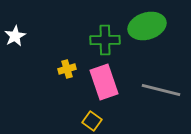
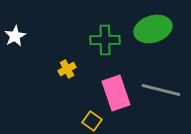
green ellipse: moved 6 px right, 3 px down
yellow cross: rotated 12 degrees counterclockwise
pink rectangle: moved 12 px right, 11 px down
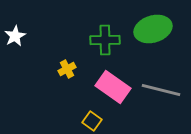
pink rectangle: moved 3 px left, 6 px up; rotated 36 degrees counterclockwise
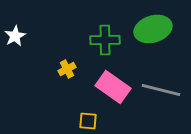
yellow square: moved 4 px left; rotated 30 degrees counterclockwise
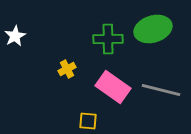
green cross: moved 3 px right, 1 px up
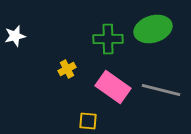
white star: rotated 15 degrees clockwise
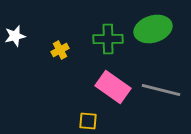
yellow cross: moved 7 px left, 19 px up
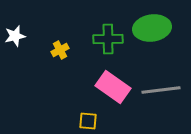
green ellipse: moved 1 px left, 1 px up; rotated 9 degrees clockwise
gray line: rotated 21 degrees counterclockwise
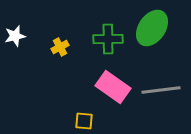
green ellipse: rotated 48 degrees counterclockwise
yellow cross: moved 3 px up
yellow square: moved 4 px left
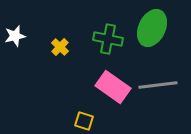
green ellipse: rotated 9 degrees counterclockwise
green cross: rotated 12 degrees clockwise
yellow cross: rotated 18 degrees counterclockwise
gray line: moved 3 px left, 5 px up
yellow square: rotated 12 degrees clockwise
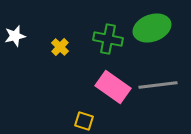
green ellipse: rotated 45 degrees clockwise
